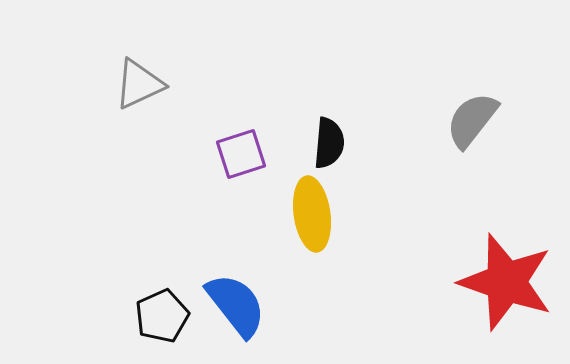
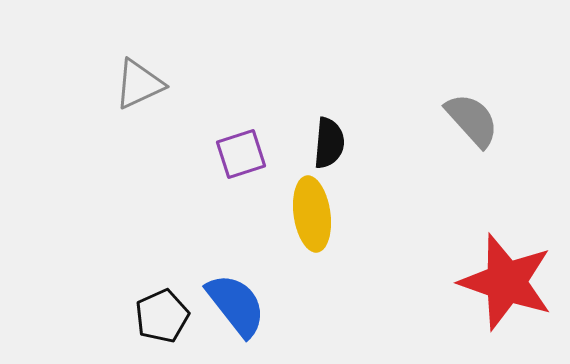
gray semicircle: rotated 100 degrees clockwise
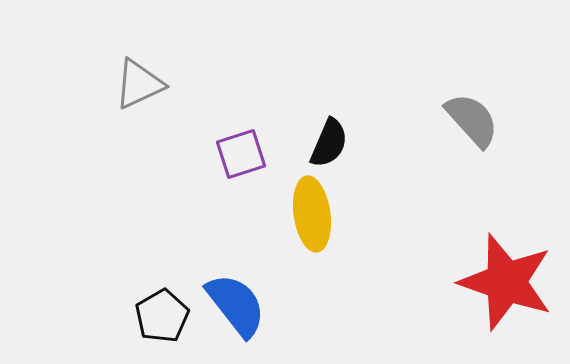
black semicircle: rotated 18 degrees clockwise
black pentagon: rotated 6 degrees counterclockwise
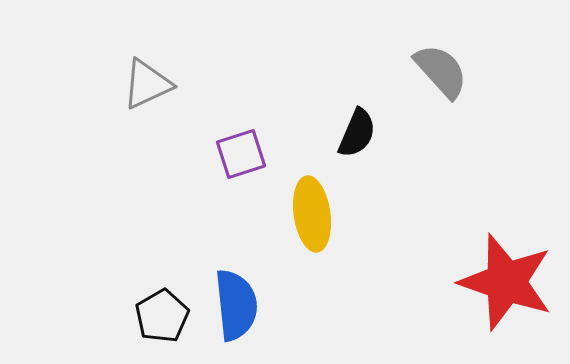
gray triangle: moved 8 px right
gray semicircle: moved 31 px left, 49 px up
black semicircle: moved 28 px right, 10 px up
blue semicircle: rotated 32 degrees clockwise
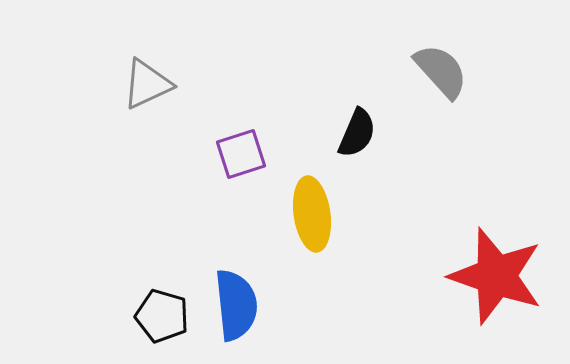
red star: moved 10 px left, 6 px up
black pentagon: rotated 26 degrees counterclockwise
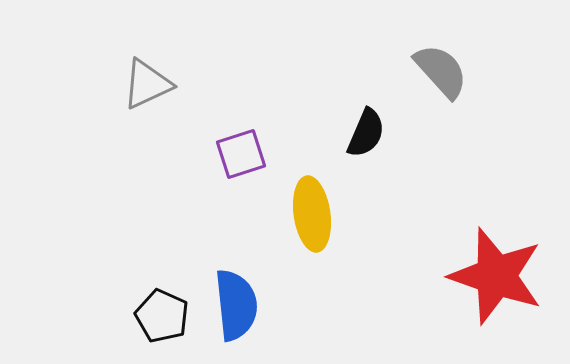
black semicircle: moved 9 px right
black pentagon: rotated 8 degrees clockwise
